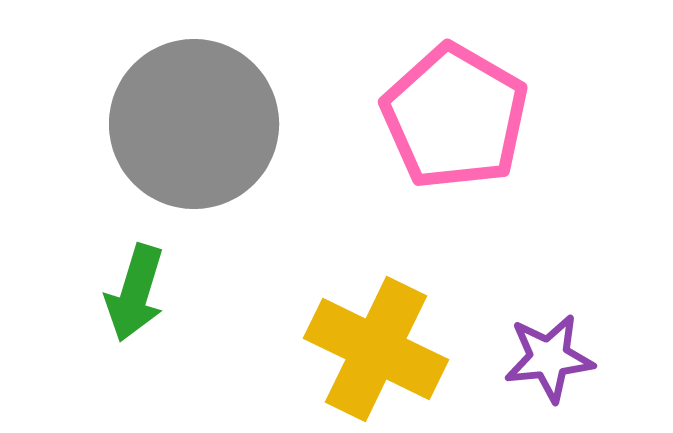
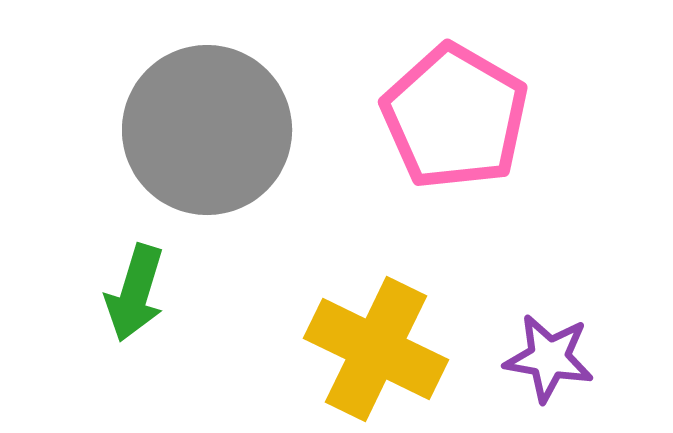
gray circle: moved 13 px right, 6 px down
purple star: rotated 16 degrees clockwise
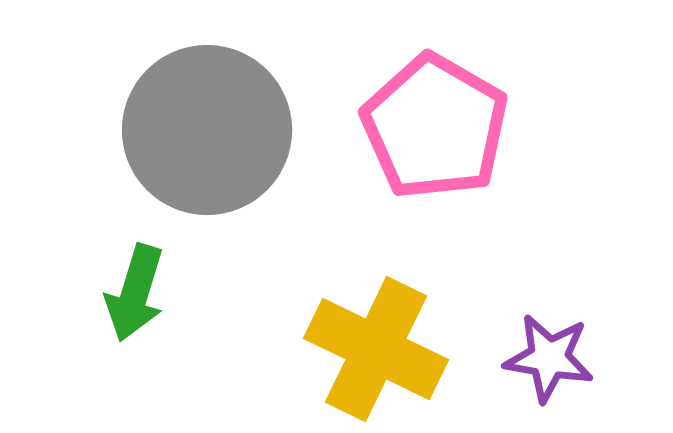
pink pentagon: moved 20 px left, 10 px down
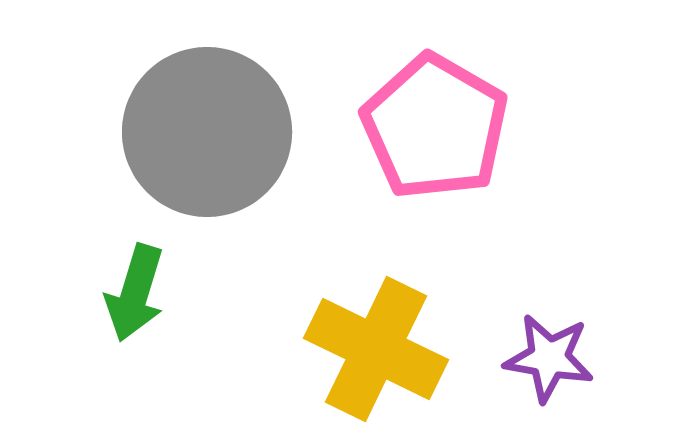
gray circle: moved 2 px down
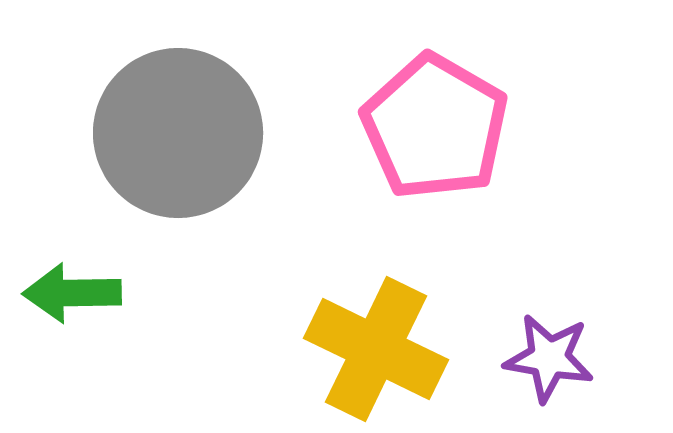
gray circle: moved 29 px left, 1 px down
green arrow: moved 63 px left; rotated 72 degrees clockwise
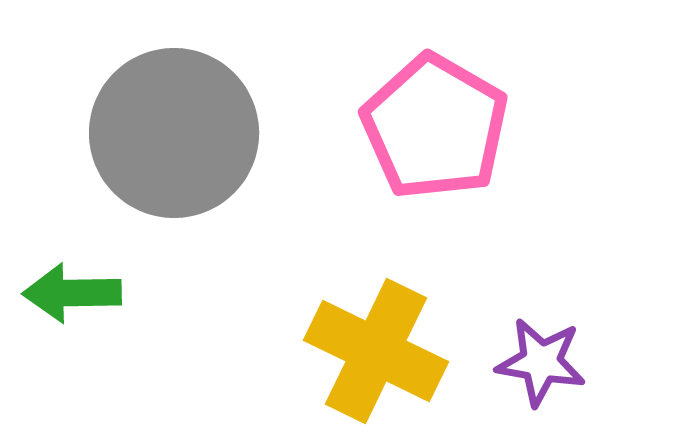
gray circle: moved 4 px left
yellow cross: moved 2 px down
purple star: moved 8 px left, 4 px down
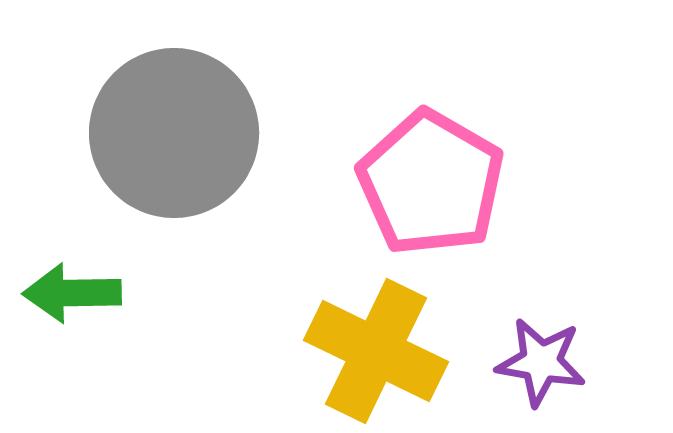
pink pentagon: moved 4 px left, 56 px down
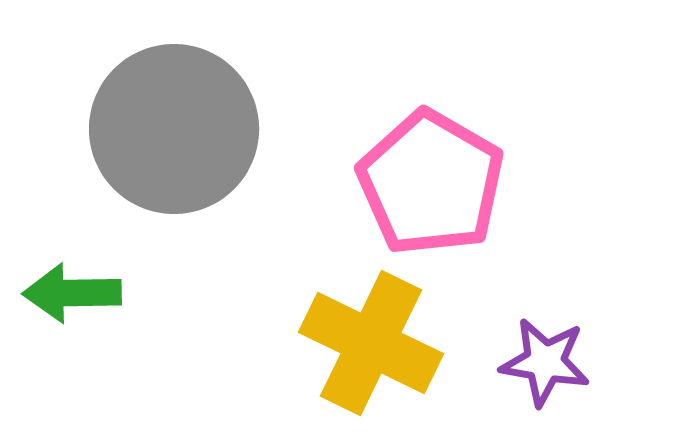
gray circle: moved 4 px up
yellow cross: moved 5 px left, 8 px up
purple star: moved 4 px right
